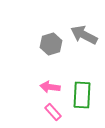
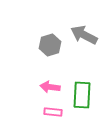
gray hexagon: moved 1 px left, 1 px down
pink rectangle: rotated 42 degrees counterclockwise
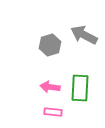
green rectangle: moved 2 px left, 7 px up
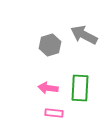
pink arrow: moved 2 px left, 1 px down
pink rectangle: moved 1 px right, 1 px down
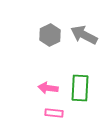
gray hexagon: moved 10 px up; rotated 10 degrees counterclockwise
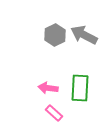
gray hexagon: moved 5 px right
pink rectangle: rotated 36 degrees clockwise
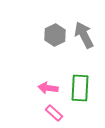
gray arrow: rotated 36 degrees clockwise
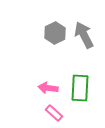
gray hexagon: moved 2 px up
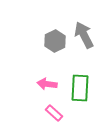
gray hexagon: moved 8 px down
pink arrow: moved 1 px left, 4 px up
